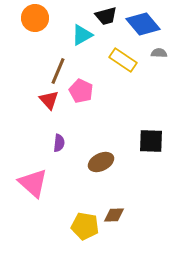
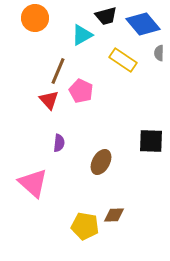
gray semicircle: rotated 91 degrees counterclockwise
brown ellipse: rotated 35 degrees counterclockwise
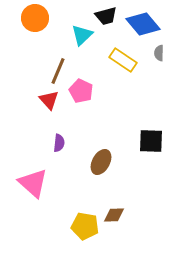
cyan triangle: rotated 15 degrees counterclockwise
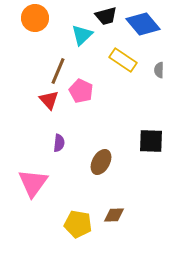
gray semicircle: moved 17 px down
pink triangle: rotated 24 degrees clockwise
yellow pentagon: moved 7 px left, 2 px up
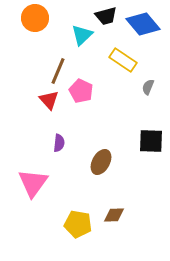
gray semicircle: moved 11 px left, 17 px down; rotated 21 degrees clockwise
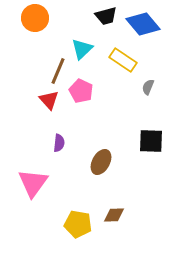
cyan triangle: moved 14 px down
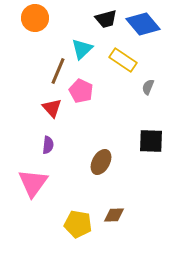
black trapezoid: moved 3 px down
red triangle: moved 3 px right, 8 px down
purple semicircle: moved 11 px left, 2 px down
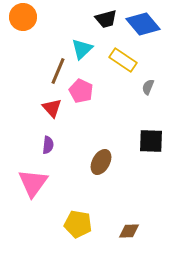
orange circle: moved 12 px left, 1 px up
brown diamond: moved 15 px right, 16 px down
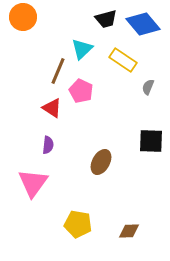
red triangle: rotated 15 degrees counterclockwise
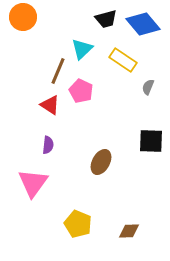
red triangle: moved 2 px left, 3 px up
yellow pentagon: rotated 12 degrees clockwise
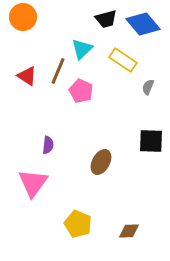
red triangle: moved 23 px left, 29 px up
